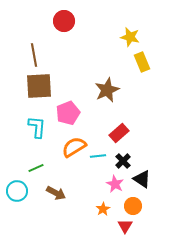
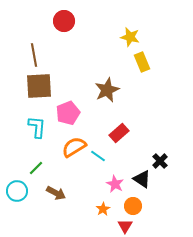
cyan line: rotated 42 degrees clockwise
black cross: moved 37 px right
green line: rotated 21 degrees counterclockwise
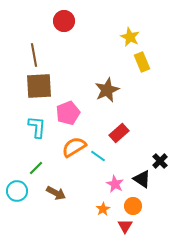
yellow star: rotated 12 degrees clockwise
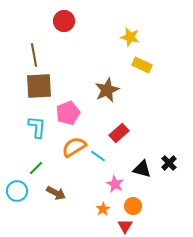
yellow star: rotated 12 degrees counterclockwise
yellow rectangle: moved 3 px down; rotated 42 degrees counterclockwise
black cross: moved 9 px right, 2 px down
black triangle: moved 10 px up; rotated 18 degrees counterclockwise
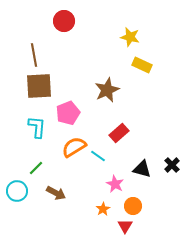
black cross: moved 3 px right, 2 px down
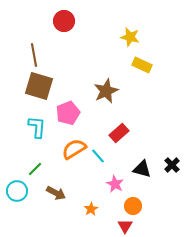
brown square: rotated 20 degrees clockwise
brown star: moved 1 px left, 1 px down
orange semicircle: moved 2 px down
cyan line: rotated 14 degrees clockwise
green line: moved 1 px left, 1 px down
orange star: moved 12 px left
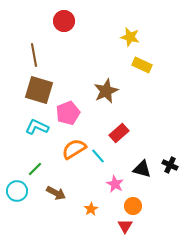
brown square: moved 4 px down
cyan L-shape: rotated 70 degrees counterclockwise
black cross: moved 2 px left; rotated 21 degrees counterclockwise
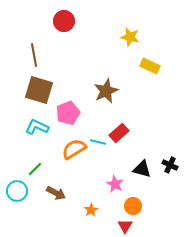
yellow rectangle: moved 8 px right, 1 px down
cyan line: moved 14 px up; rotated 35 degrees counterclockwise
orange star: moved 1 px down
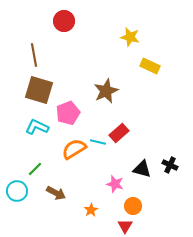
pink star: rotated 12 degrees counterclockwise
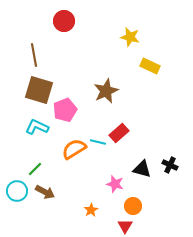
pink pentagon: moved 3 px left, 3 px up
brown arrow: moved 11 px left, 1 px up
